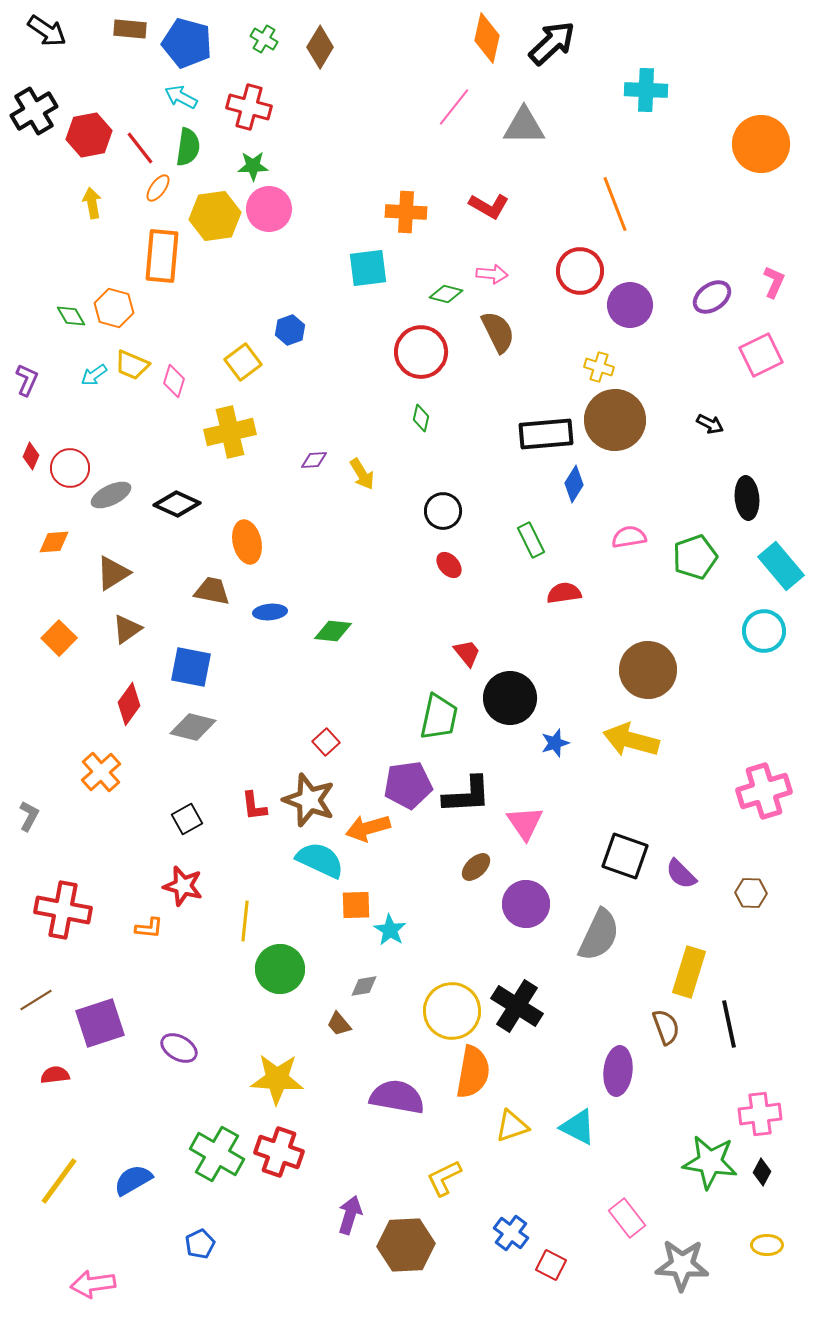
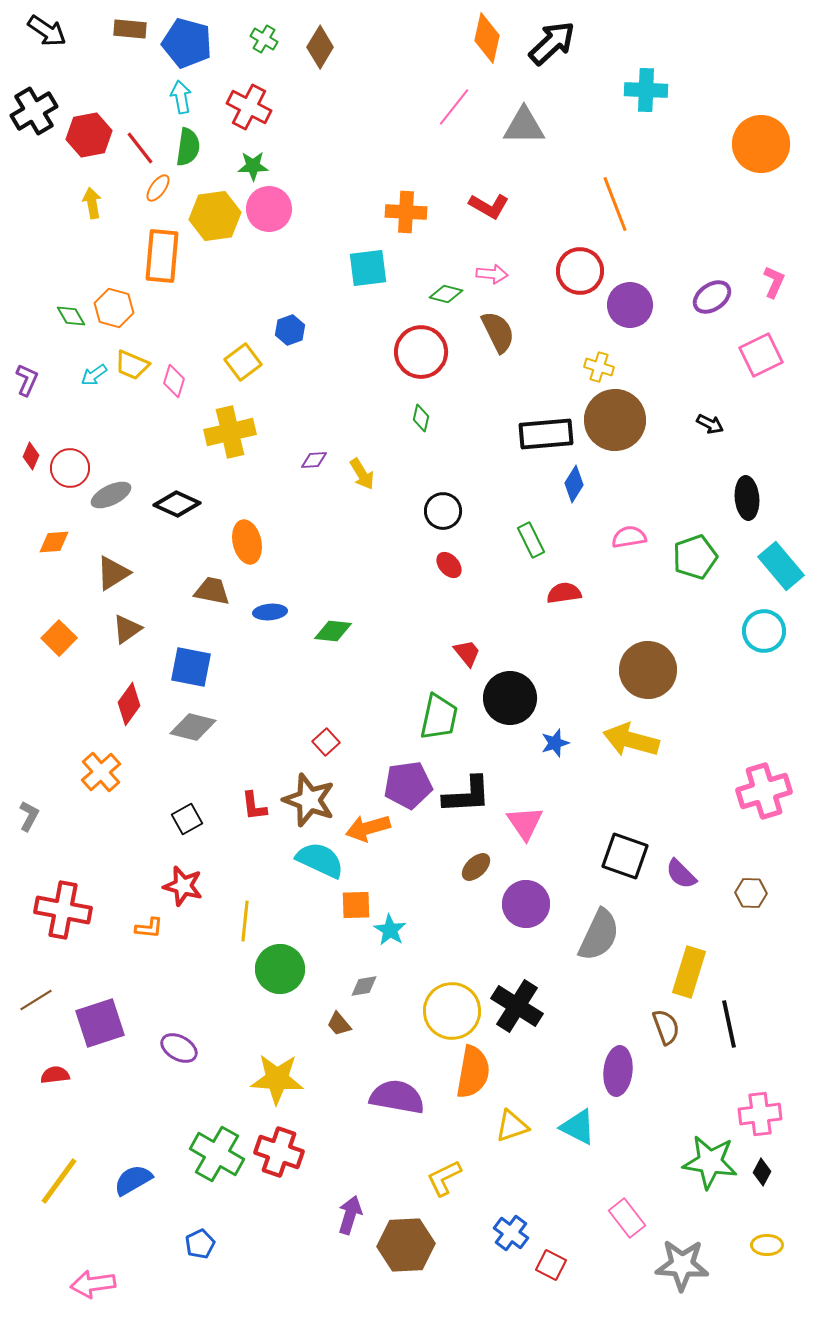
cyan arrow at (181, 97): rotated 52 degrees clockwise
red cross at (249, 107): rotated 12 degrees clockwise
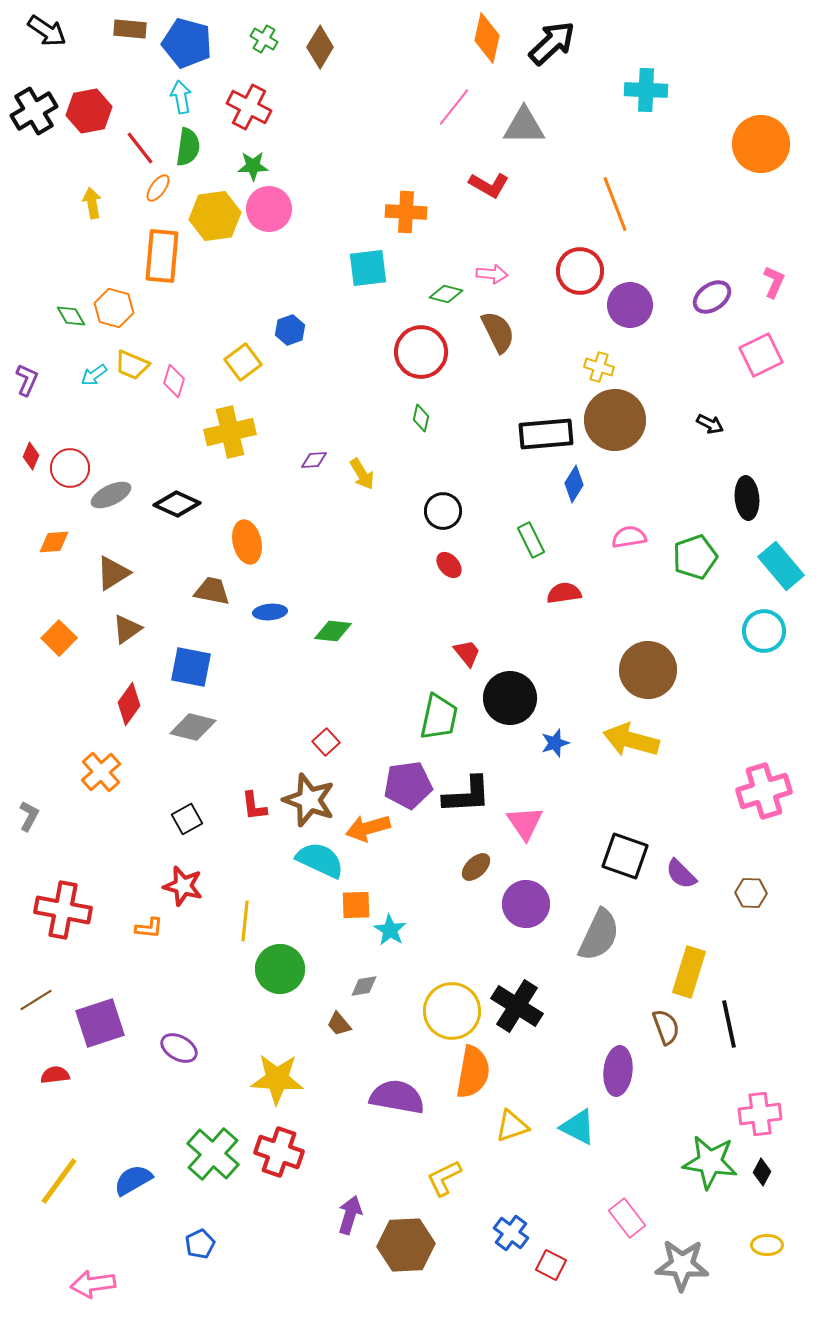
red hexagon at (89, 135): moved 24 px up
red L-shape at (489, 206): moved 21 px up
green cross at (217, 1154): moved 4 px left; rotated 12 degrees clockwise
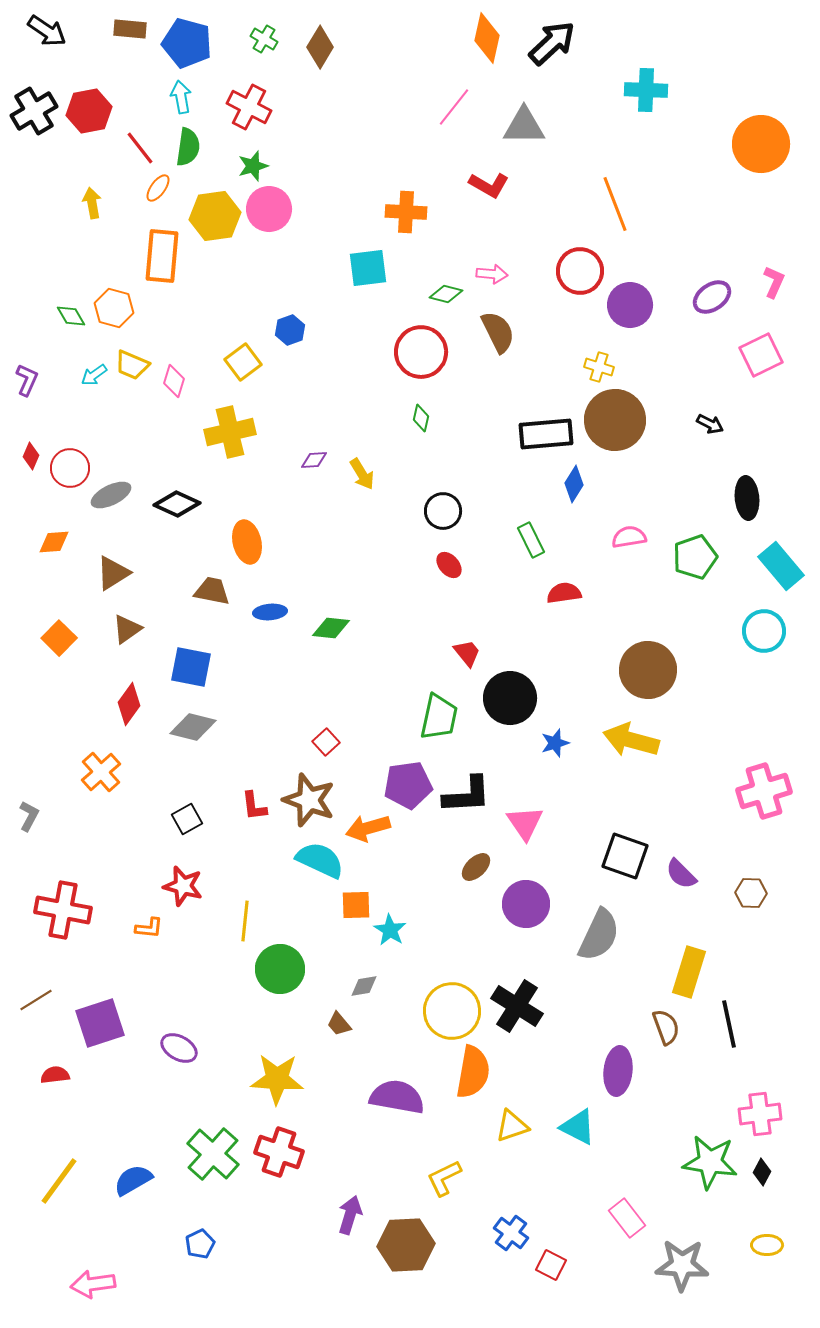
green star at (253, 166): rotated 16 degrees counterclockwise
green diamond at (333, 631): moved 2 px left, 3 px up
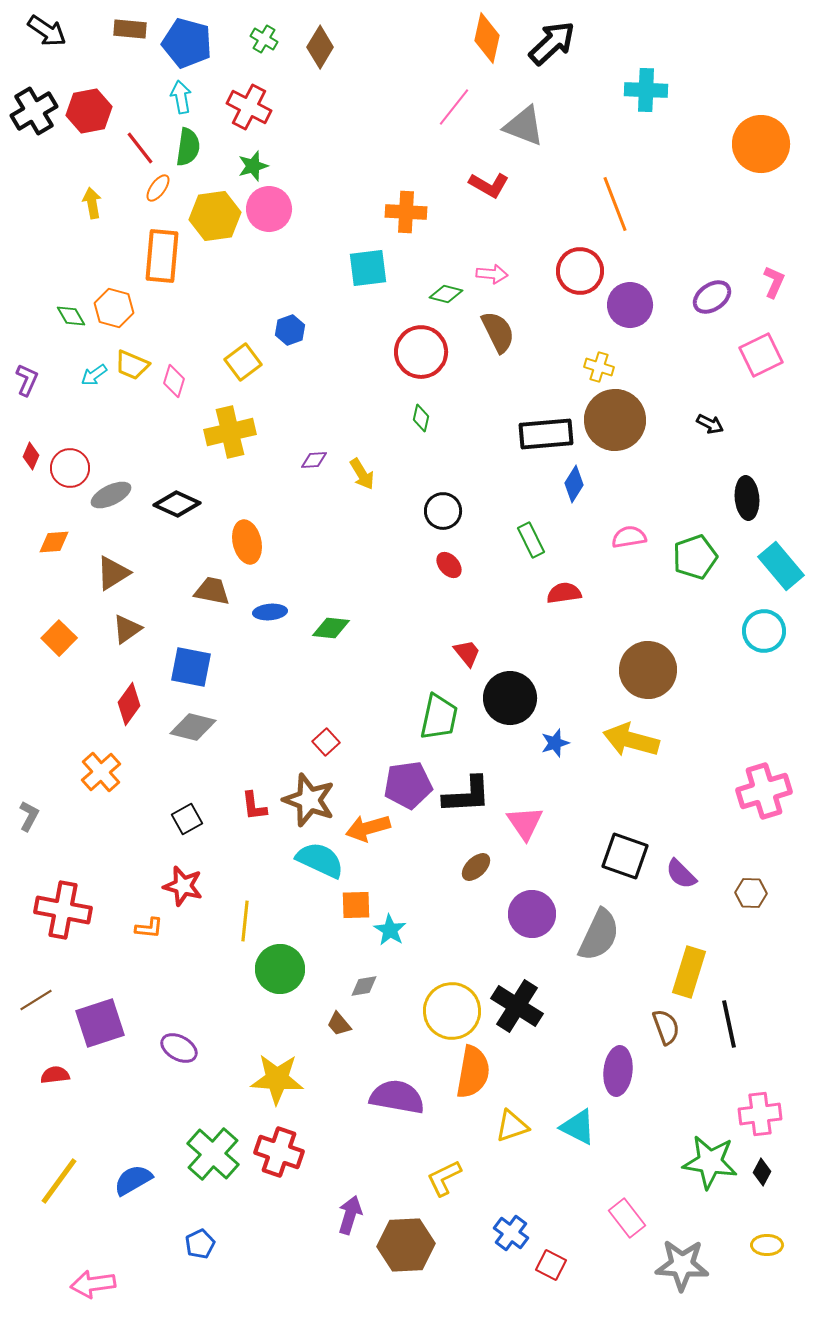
gray triangle at (524, 126): rotated 21 degrees clockwise
purple circle at (526, 904): moved 6 px right, 10 px down
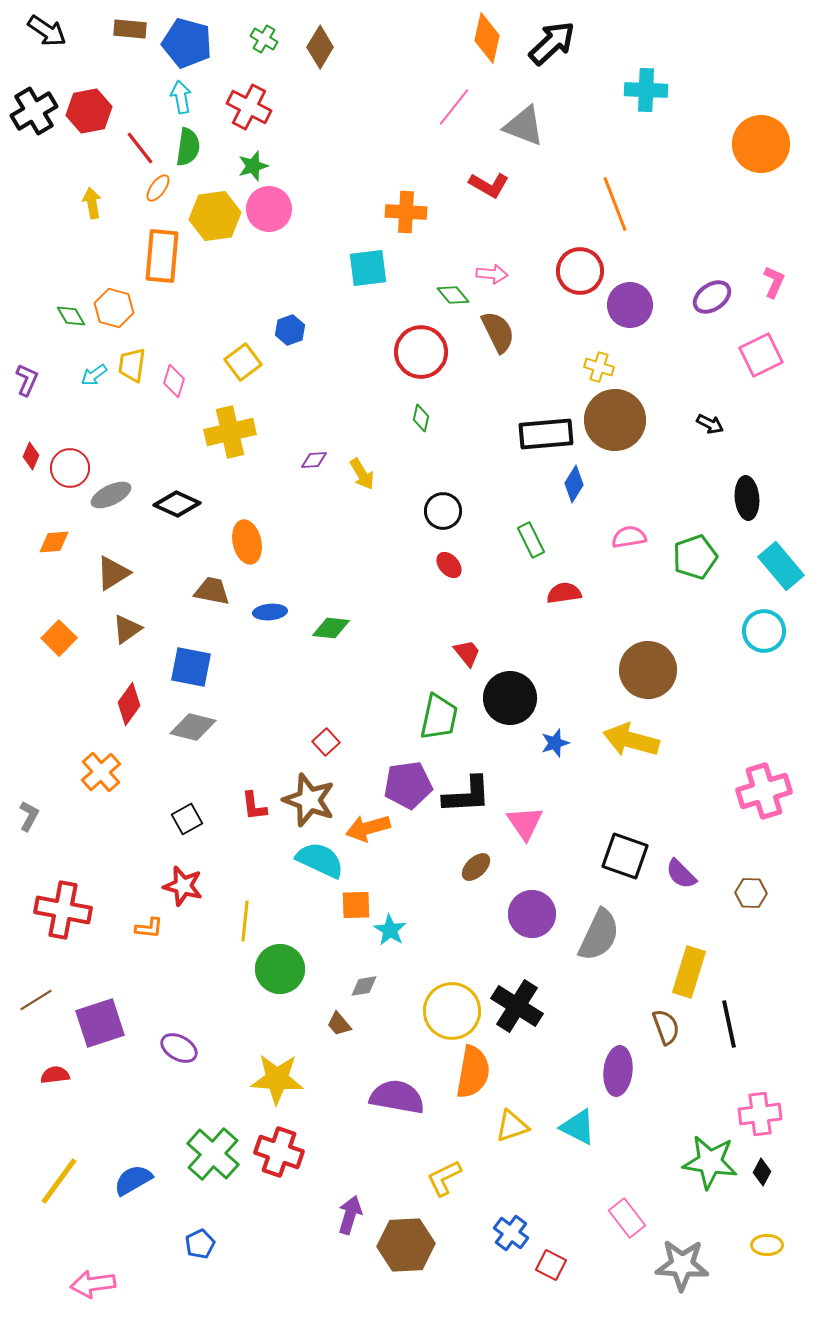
green diamond at (446, 294): moved 7 px right, 1 px down; rotated 36 degrees clockwise
yellow trapezoid at (132, 365): rotated 75 degrees clockwise
